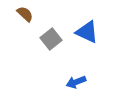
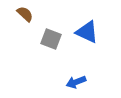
gray square: rotated 30 degrees counterclockwise
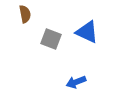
brown semicircle: rotated 36 degrees clockwise
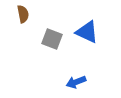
brown semicircle: moved 2 px left
gray square: moved 1 px right
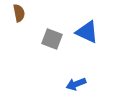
brown semicircle: moved 4 px left, 1 px up
blue arrow: moved 2 px down
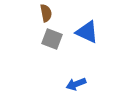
brown semicircle: moved 27 px right
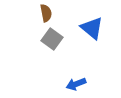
blue triangle: moved 5 px right, 4 px up; rotated 15 degrees clockwise
gray square: rotated 15 degrees clockwise
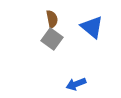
brown semicircle: moved 6 px right, 6 px down
blue triangle: moved 1 px up
